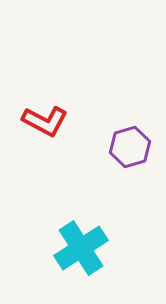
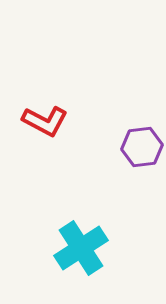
purple hexagon: moved 12 px right; rotated 9 degrees clockwise
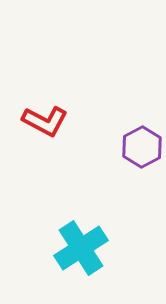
purple hexagon: rotated 21 degrees counterclockwise
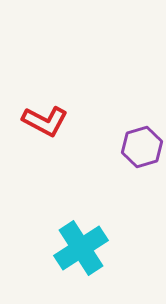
purple hexagon: rotated 12 degrees clockwise
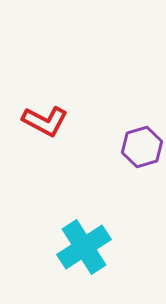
cyan cross: moved 3 px right, 1 px up
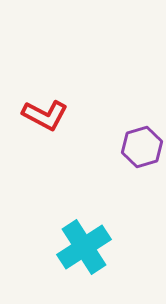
red L-shape: moved 6 px up
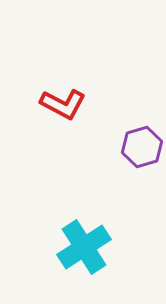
red L-shape: moved 18 px right, 11 px up
